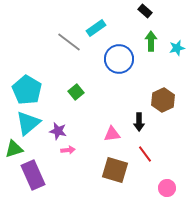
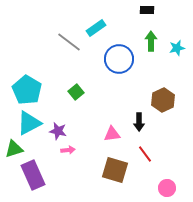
black rectangle: moved 2 px right, 1 px up; rotated 40 degrees counterclockwise
cyan triangle: moved 1 px right; rotated 12 degrees clockwise
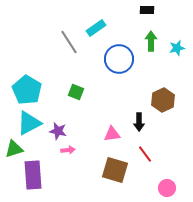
gray line: rotated 20 degrees clockwise
green square: rotated 28 degrees counterclockwise
purple rectangle: rotated 20 degrees clockwise
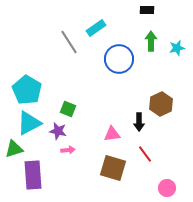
green square: moved 8 px left, 17 px down
brown hexagon: moved 2 px left, 4 px down
brown square: moved 2 px left, 2 px up
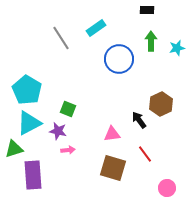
gray line: moved 8 px left, 4 px up
black arrow: moved 2 px up; rotated 144 degrees clockwise
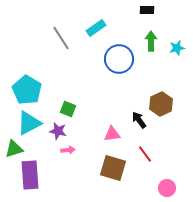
purple rectangle: moved 3 px left
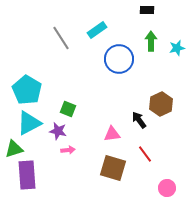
cyan rectangle: moved 1 px right, 2 px down
purple rectangle: moved 3 px left
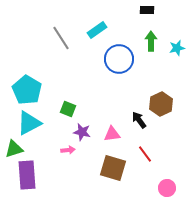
purple star: moved 24 px right, 1 px down
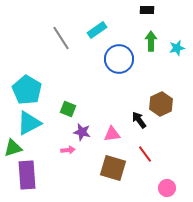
green triangle: moved 1 px left, 1 px up
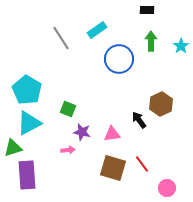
cyan star: moved 4 px right, 2 px up; rotated 21 degrees counterclockwise
red line: moved 3 px left, 10 px down
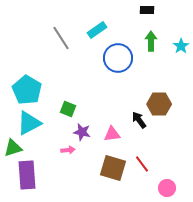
blue circle: moved 1 px left, 1 px up
brown hexagon: moved 2 px left; rotated 25 degrees clockwise
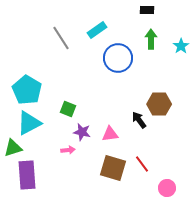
green arrow: moved 2 px up
pink triangle: moved 2 px left
